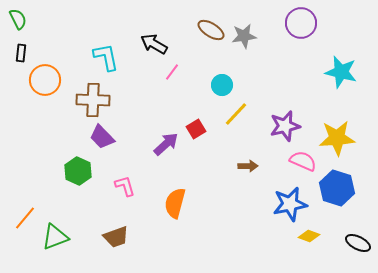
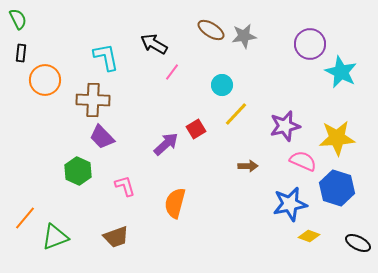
purple circle: moved 9 px right, 21 px down
cyan star: rotated 12 degrees clockwise
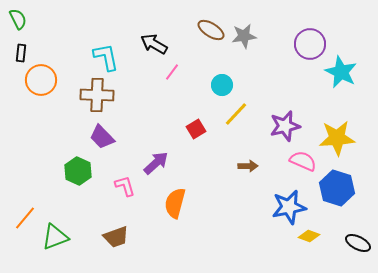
orange circle: moved 4 px left
brown cross: moved 4 px right, 5 px up
purple arrow: moved 10 px left, 19 px down
blue star: moved 1 px left, 3 px down
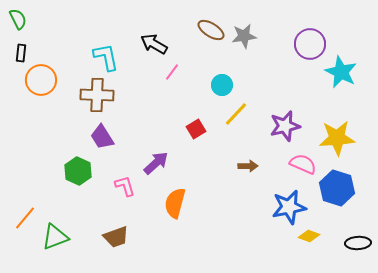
purple trapezoid: rotated 12 degrees clockwise
pink semicircle: moved 3 px down
black ellipse: rotated 30 degrees counterclockwise
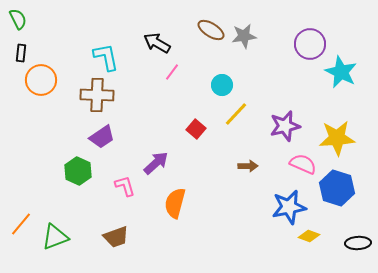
black arrow: moved 3 px right, 1 px up
red square: rotated 18 degrees counterclockwise
purple trapezoid: rotated 92 degrees counterclockwise
orange line: moved 4 px left, 6 px down
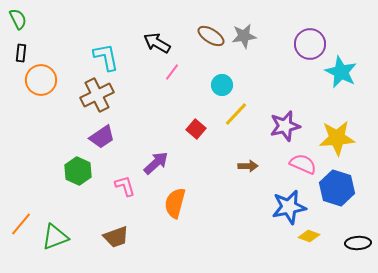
brown ellipse: moved 6 px down
brown cross: rotated 28 degrees counterclockwise
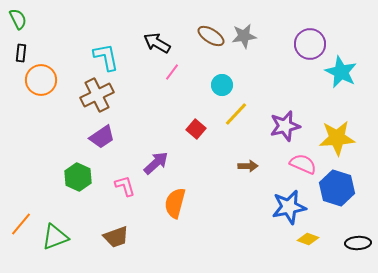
green hexagon: moved 6 px down
yellow diamond: moved 1 px left, 3 px down
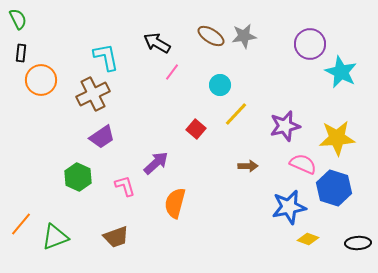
cyan circle: moved 2 px left
brown cross: moved 4 px left, 1 px up
blue hexagon: moved 3 px left
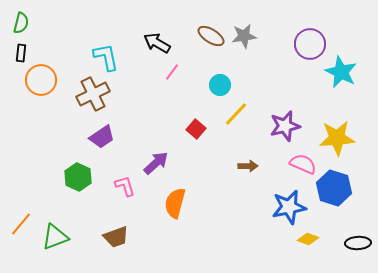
green semicircle: moved 3 px right, 4 px down; rotated 40 degrees clockwise
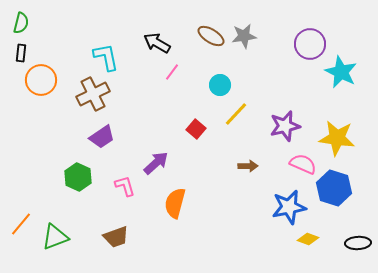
yellow star: rotated 12 degrees clockwise
